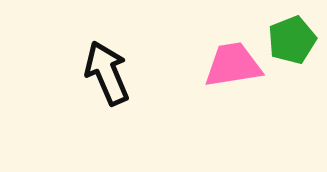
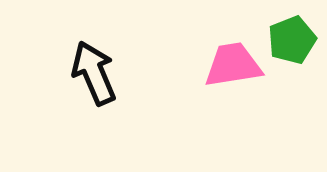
black arrow: moved 13 px left
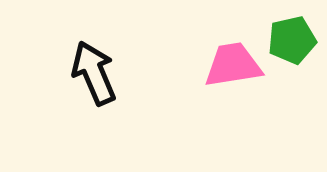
green pentagon: rotated 9 degrees clockwise
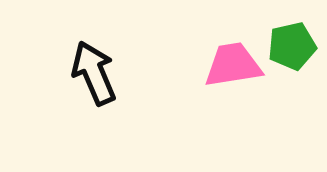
green pentagon: moved 6 px down
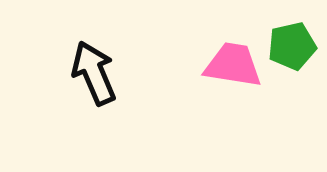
pink trapezoid: rotated 18 degrees clockwise
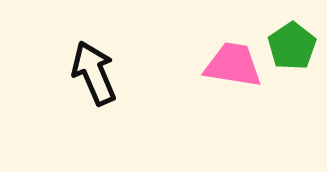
green pentagon: rotated 21 degrees counterclockwise
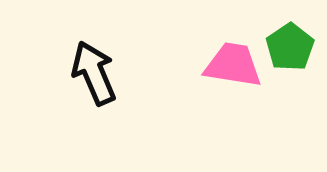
green pentagon: moved 2 px left, 1 px down
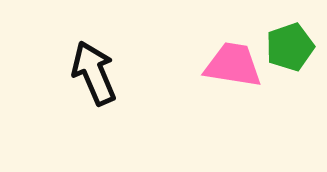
green pentagon: rotated 15 degrees clockwise
